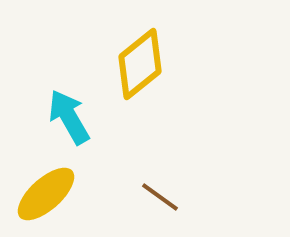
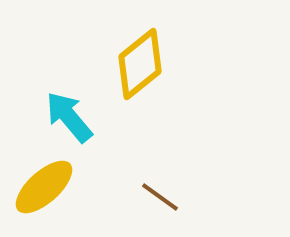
cyan arrow: rotated 10 degrees counterclockwise
yellow ellipse: moved 2 px left, 7 px up
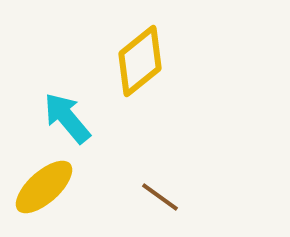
yellow diamond: moved 3 px up
cyan arrow: moved 2 px left, 1 px down
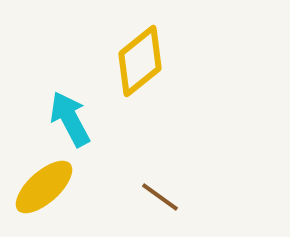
cyan arrow: moved 3 px right, 1 px down; rotated 12 degrees clockwise
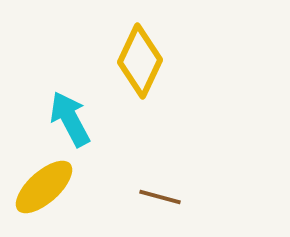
yellow diamond: rotated 26 degrees counterclockwise
brown line: rotated 21 degrees counterclockwise
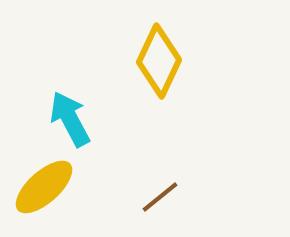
yellow diamond: moved 19 px right
brown line: rotated 54 degrees counterclockwise
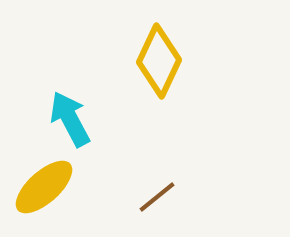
brown line: moved 3 px left
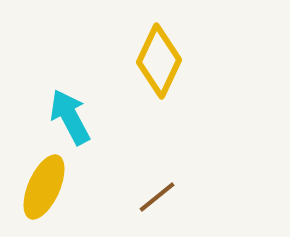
cyan arrow: moved 2 px up
yellow ellipse: rotated 24 degrees counterclockwise
